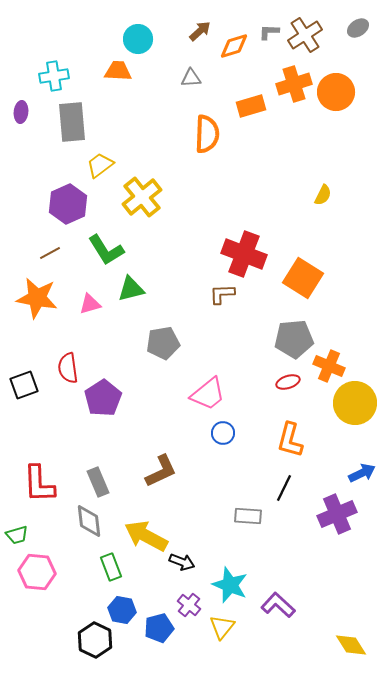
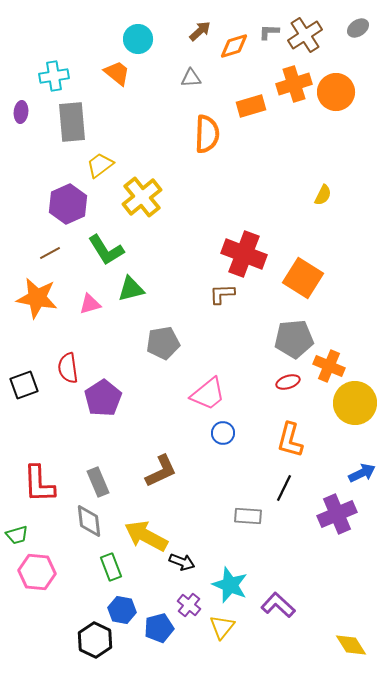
orange trapezoid at (118, 71): moved 1 px left, 2 px down; rotated 36 degrees clockwise
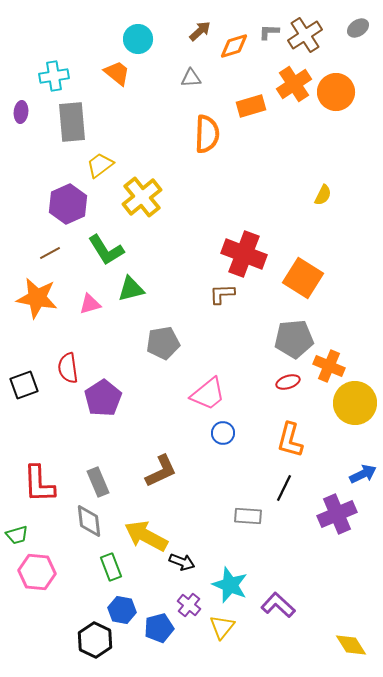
orange cross at (294, 84): rotated 16 degrees counterclockwise
blue arrow at (362, 473): moved 1 px right, 1 px down
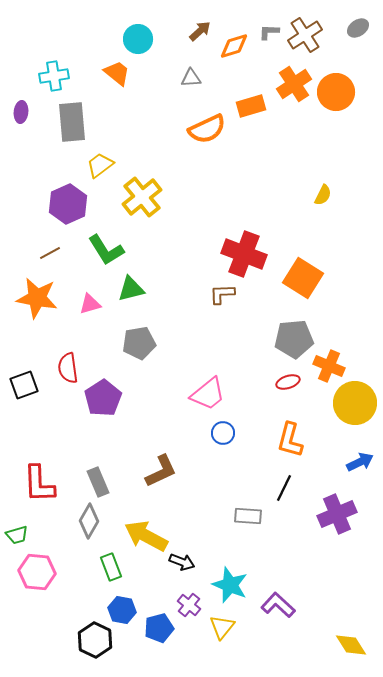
orange semicircle at (207, 134): moved 5 px up; rotated 63 degrees clockwise
gray pentagon at (163, 343): moved 24 px left
blue arrow at (363, 474): moved 3 px left, 12 px up
gray diamond at (89, 521): rotated 36 degrees clockwise
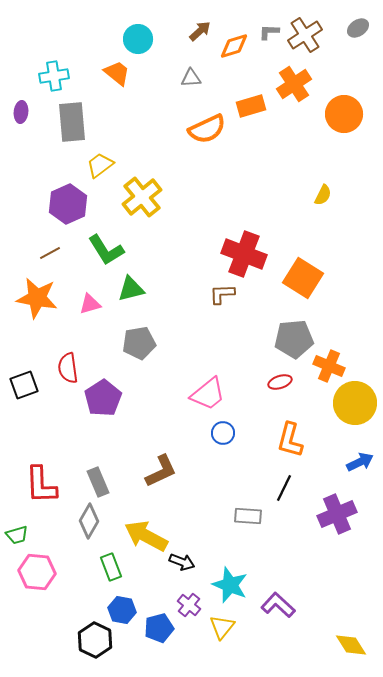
orange circle at (336, 92): moved 8 px right, 22 px down
red ellipse at (288, 382): moved 8 px left
red L-shape at (39, 484): moved 2 px right, 1 px down
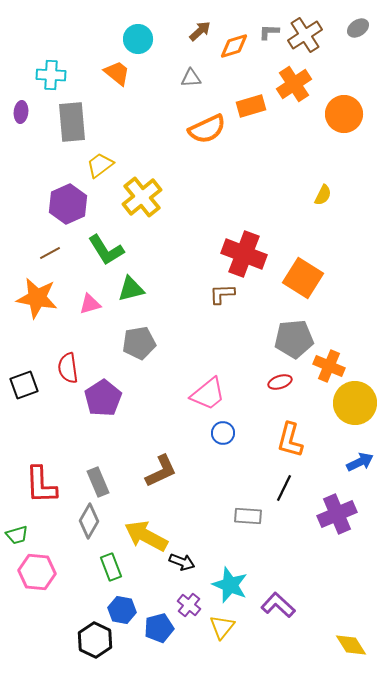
cyan cross at (54, 76): moved 3 px left, 1 px up; rotated 12 degrees clockwise
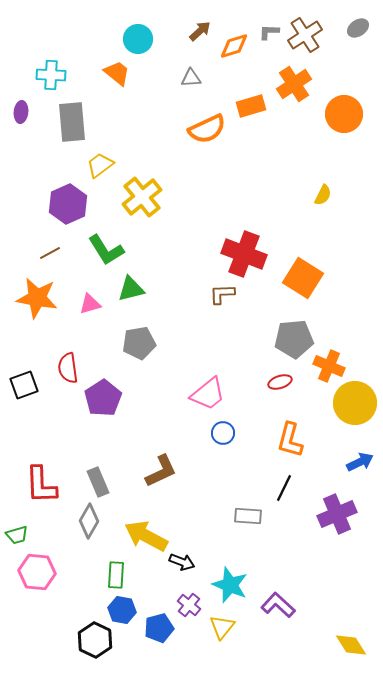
green rectangle at (111, 567): moved 5 px right, 8 px down; rotated 24 degrees clockwise
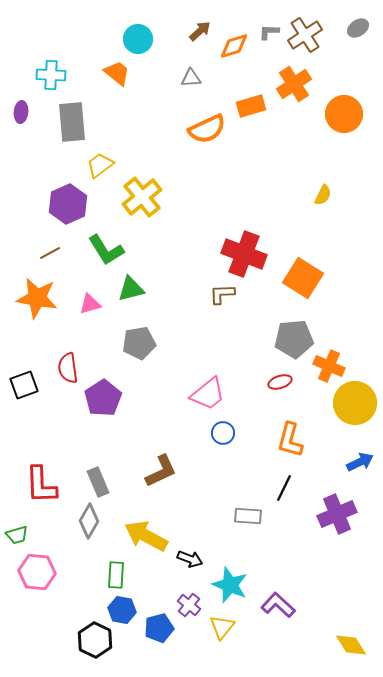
black arrow at (182, 562): moved 8 px right, 3 px up
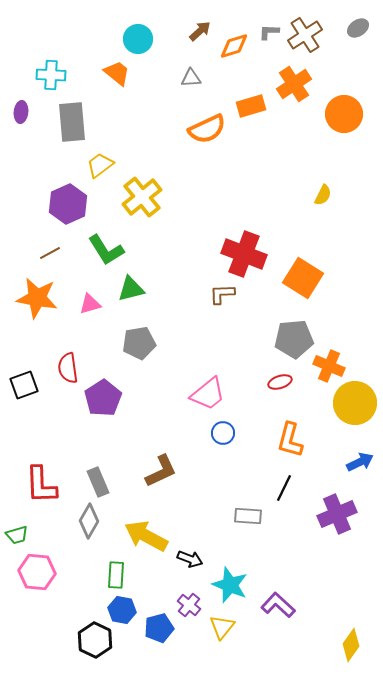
yellow diamond at (351, 645): rotated 68 degrees clockwise
